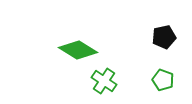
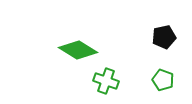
green cross: moved 2 px right; rotated 15 degrees counterclockwise
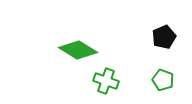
black pentagon: rotated 10 degrees counterclockwise
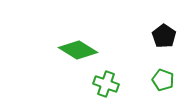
black pentagon: moved 1 px up; rotated 15 degrees counterclockwise
green cross: moved 3 px down
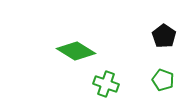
green diamond: moved 2 px left, 1 px down
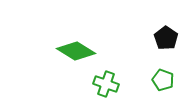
black pentagon: moved 2 px right, 2 px down
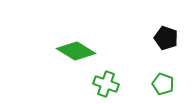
black pentagon: rotated 15 degrees counterclockwise
green pentagon: moved 4 px down
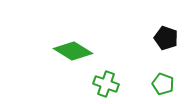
green diamond: moved 3 px left
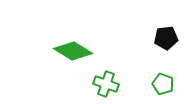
black pentagon: rotated 25 degrees counterclockwise
